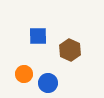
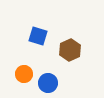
blue square: rotated 18 degrees clockwise
brown hexagon: rotated 10 degrees clockwise
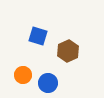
brown hexagon: moved 2 px left, 1 px down
orange circle: moved 1 px left, 1 px down
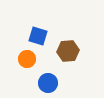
brown hexagon: rotated 20 degrees clockwise
orange circle: moved 4 px right, 16 px up
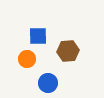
blue square: rotated 18 degrees counterclockwise
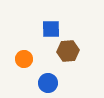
blue square: moved 13 px right, 7 px up
orange circle: moved 3 px left
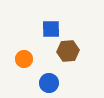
blue circle: moved 1 px right
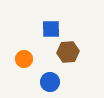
brown hexagon: moved 1 px down
blue circle: moved 1 px right, 1 px up
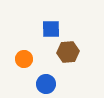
blue circle: moved 4 px left, 2 px down
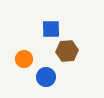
brown hexagon: moved 1 px left, 1 px up
blue circle: moved 7 px up
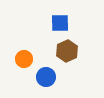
blue square: moved 9 px right, 6 px up
brown hexagon: rotated 20 degrees counterclockwise
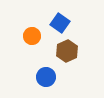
blue square: rotated 36 degrees clockwise
orange circle: moved 8 px right, 23 px up
